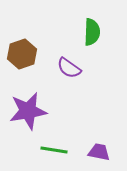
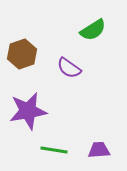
green semicircle: moved 1 px right, 2 px up; rotated 56 degrees clockwise
purple trapezoid: moved 2 px up; rotated 15 degrees counterclockwise
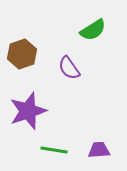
purple semicircle: rotated 20 degrees clockwise
purple star: rotated 9 degrees counterclockwise
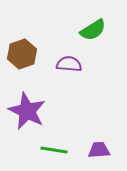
purple semicircle: moved 4 px up; rotated 130 degrees clockwise
purple star: moved 1 px left; rotated 27 degrees counterclockwise
